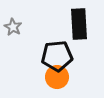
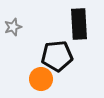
gray star: rotated 24 degrees clockwise
orange circle: moved 16 px left, 2 px down
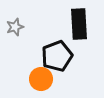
gray star: moved 2 px right
black pentagon: rotated 16 degrees counterclockwise
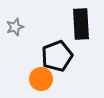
black rectangle: moved 2 px right
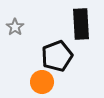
gray star: rotated 18 degrees counterclockwise
orange circle: moved 1 px right, 3 px down
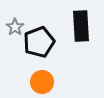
black rectangle: moved 2 px down
black pentagon: moved 18 px left, 14 px up
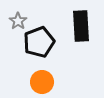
gray star: moved 3 px right, 6 px up
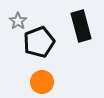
black rectangle: rotated 12 degrees counterclockwise
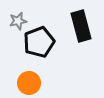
gray star: rotated 24 degrees clockwise
orange circle: moved 13 px left, 1 px down
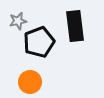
black rectangle: moved 6 px left; rotated 8 degrees clockwise
orange circle: moved 1 px right, 1 px up
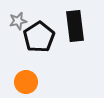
black pentagon: moved 5 px up; rotated 12 degrees counterclockwise
orange circle: moved 4 px left
